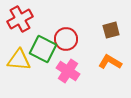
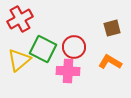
brown square: moved 1 px right, 2 px up
red circle: moved 8 px right, 8 px down
yellow triangle: rotated 45 degrees counterclockwise
pink cross: rotated 30 degrees counterclockwise
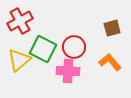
red cross: moved 2 px down
orange L-shape: rotated 20 degrees clockwise
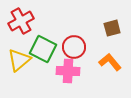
red cross: moved 1 px right
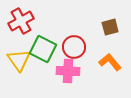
brown square: moved 2 px left, 1 px up
yellow triangle: rotated 25 degrees counterclockwise
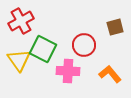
brown square: moved 5 px right
red circle: moved 10 px right, 2 px up
orange L-shape: moved 12 px down
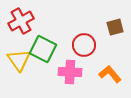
pink cross: moved 2 px right, 1 px down
